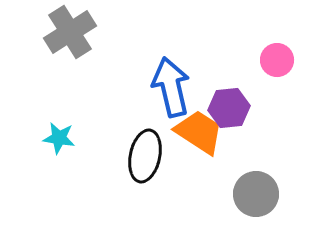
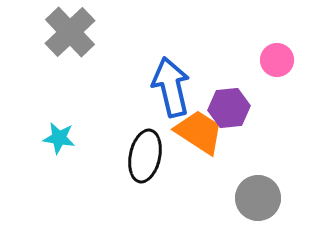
gray cross: rotated 12 degrees counterclockwise
gray circle: moved 2 px right, 4 px down
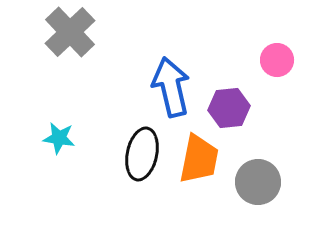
orange trapezoid: moved 27 px down; rotated 68 degrees clockwise
black ellipse: moved 3 px left, 2 px up
gray circle: moved 16 px up
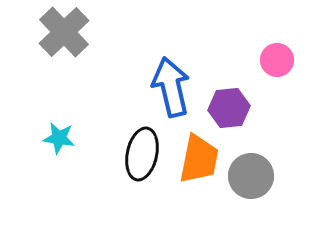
gray cross: moved 6 px left
gray circle: moved 7 px left, 6 px up
